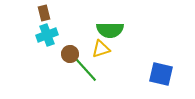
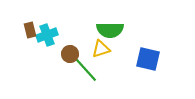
brown rectangle: moved 14 px left, 17 px down
blue square: moved 13 px left, 15 px up
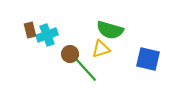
green semicircle: rotated 16 degrees clockwise
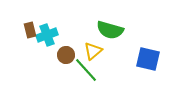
yellow triangle: moved 8 px left, 2 px down; rotated 24 degrees counterclockwise
brown circle: moved 4 px left, 1 px down
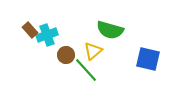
brown rectangle: rotated 28 degrees counterclockwise
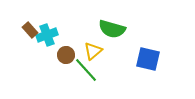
green semicircle: moved 2 px right, 1 px up
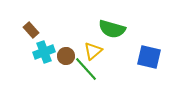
brown rectangle: moved 1 px right
cyan cross: moved 3 px left, 17 px down
brown circle: moved 1 px down
blue square: moved 1 px right, 2 px up
green line: moved 1 px up
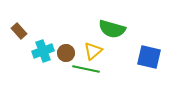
brown rectangle: moved 12 px left, 1 px down
cyan cross: moved 1 px left, 1 px up
brown circle: moved 3 px up
green line: rotated 36 degrees counterclockwise
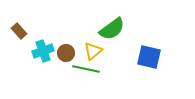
green semicircle: rotated 52 degrees counterclockwise
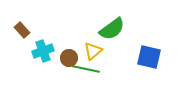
brown rectangle: moved 3 px right, 1 px up
brown circle: moved 3 px right, 5 px down
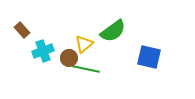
green semicircle: moved 1 px right, 2 px down
yellow triangle: moved 9 px left, 7 px up
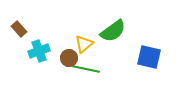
brown rectangle: moved 3 px left, 1 px up
cyan cross: moved 4 px left
